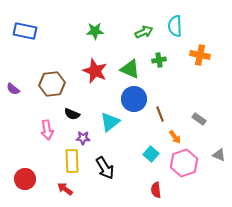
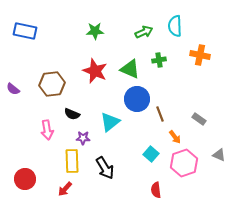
blue circle: moved 3 px right
red arrow: rotated 84 degrees counterclockwise
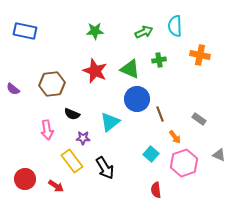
yellow rectangle: rotated 35 degrees counterclockwise
red arrow: moved 9 px left, 3 px up; rotated 98 degrees counterclockwise
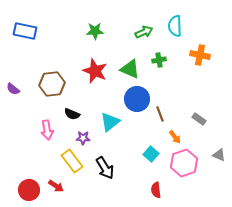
red circle: moved 4 px right, 11 px down
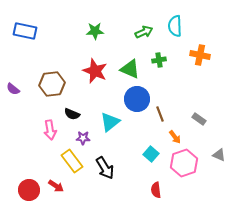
pink arrow: moved 3 px right
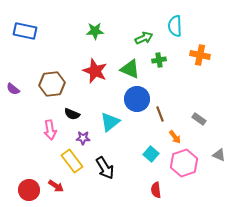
green arrow: moved 6 px down
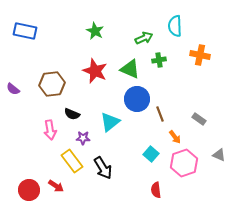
green star: rotated 30 degrees clockwise
black arrow: moved 2 px left
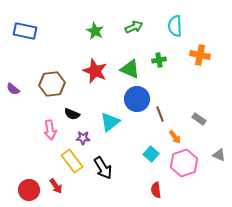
green arrow: moved 10 px left, 11 px up
red arrow: rotated 21 degrees clockwise
